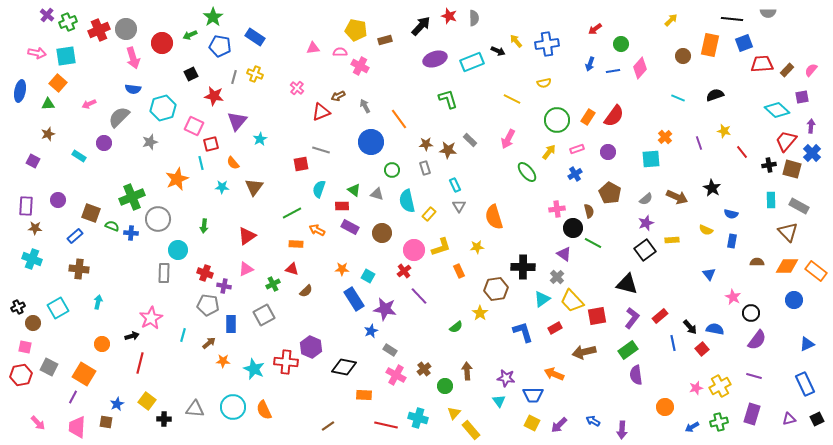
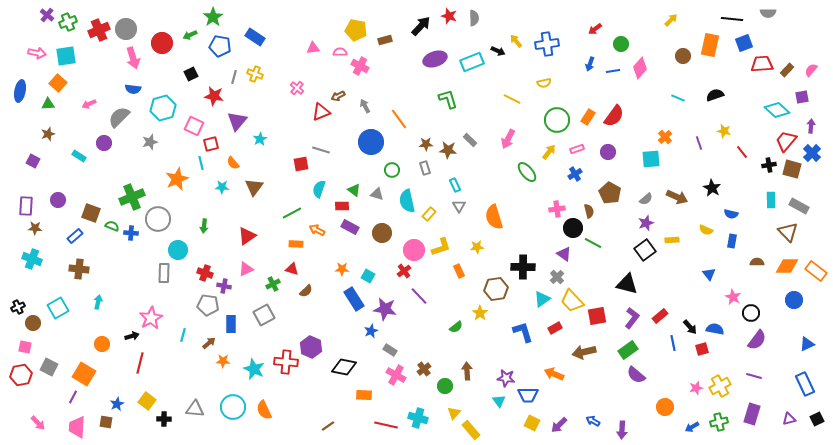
red square at (702, 349): rotated 24 degrees clockwise
purple semicircle at (636, 375): rotated 42 degrees counterclockwise
blue trapezoid at (533, 395): moved 5 px left
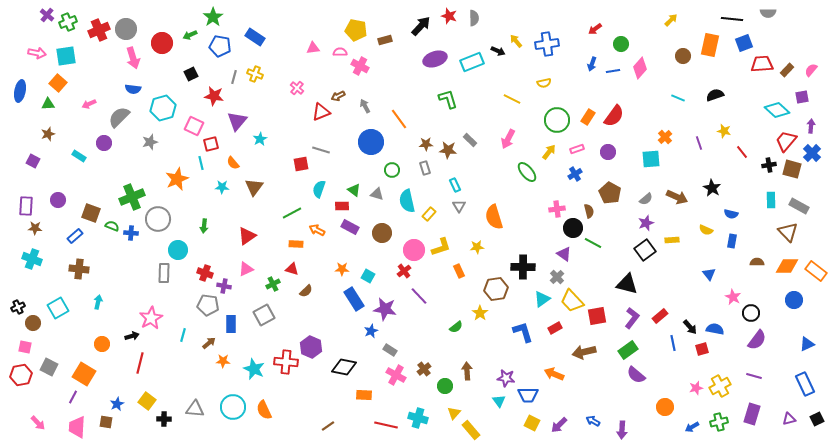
blue arrow at (590, 64): moved 2 px right
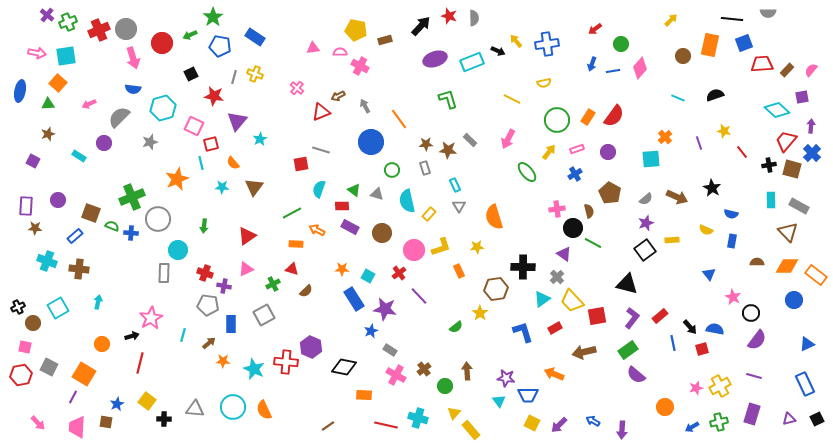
cyan cross at (32, 259): moved 15 px right, 2 px down
red cross at (404, 271): moved 5 px left, 2 px down
orange rectangle at (816, 271): moved 4 px down
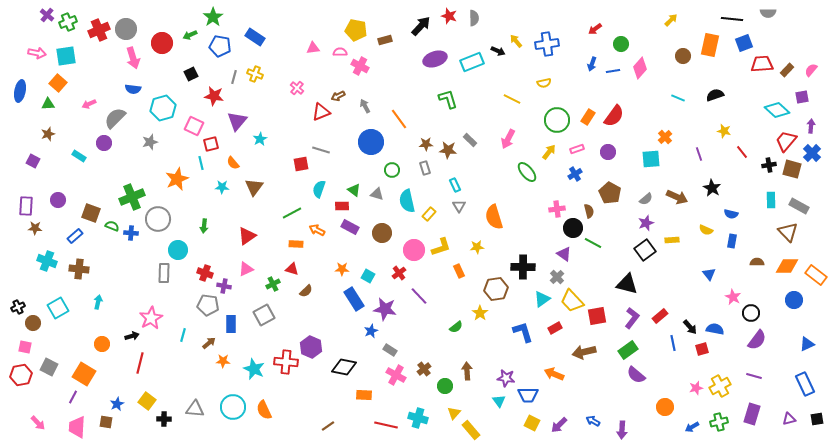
gray semicircle at (119, 117): moved 4 px left, 1 px down
purple line at (699, 143): moved 11 px down
black square at (817, 419): rotated 16 degrees clockwise
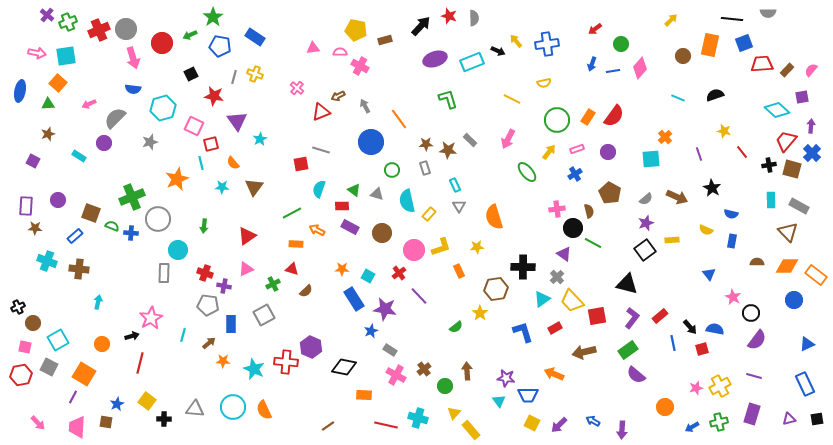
purple triangle at (237, 121): rotated 15 degrees counterclockwise
cyan square at (58, 308): moved 32 px down
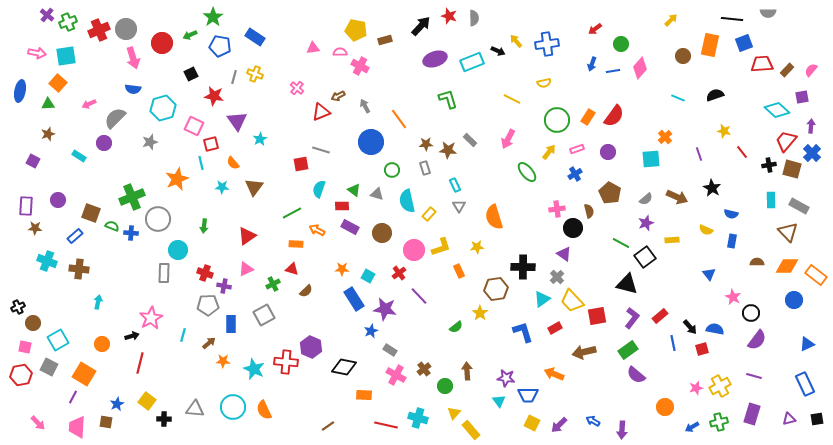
green line at (593, 243): moved 28 px right
black square at (645, 250): moved 7 px down
gray pentagon at (208, 305): rotated 10 degrees counterclockwise
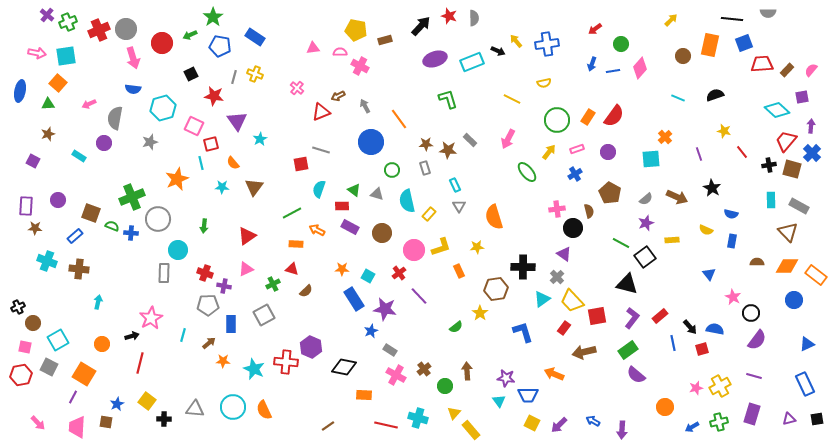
gray semicircle at (115, 118): rotated 35 degrees counterclockwise
red rectangle at (555, 328): moved 9 px right; rotated 24 degrees counterclockwise
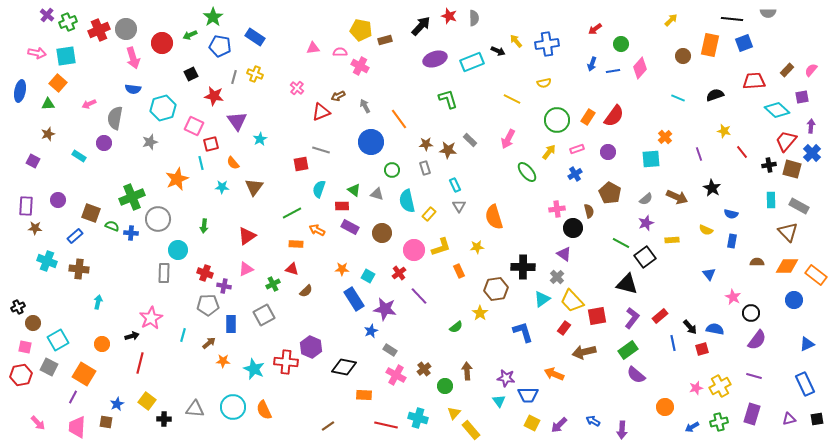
yellow pentagon at (356, 30): moved 5 px right
red trapezoid at (762, 64): moved 8 px left, 17 px down
